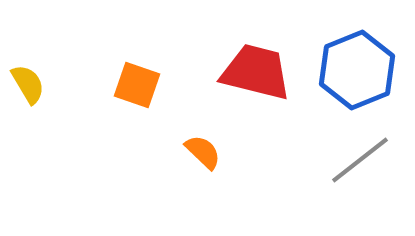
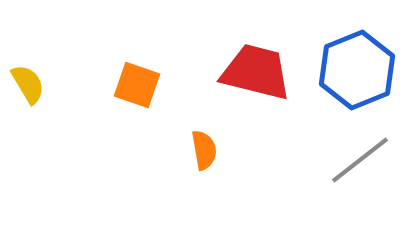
orange semicircle: moved 1 px right, 2 px up; rotated 36 degrees clockwise
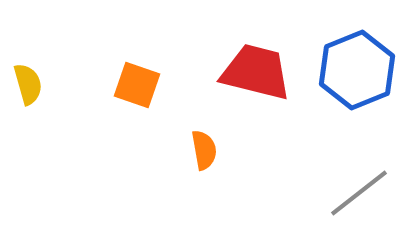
yellow semicircle: rotated 15 degrees clockwise
gray line: moved 1 px left, 33 px down
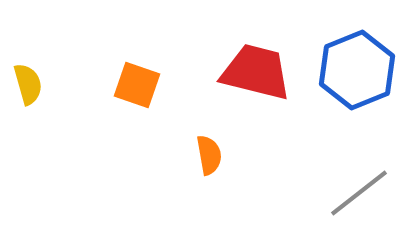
orange semicircle: moved 5 px right, 5 px down
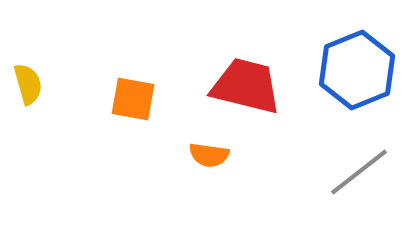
red trapezoid: moved 10 px left, 14 px down
orange square: moved 4 px left, 14 px down; rotated 9 degrees counterclockwise
orange semicircle: rotated 108 degrees clockwise
gray line: moved 21 px up
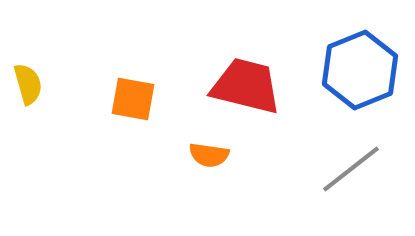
blue hexagon: moved 3 px right
gray line: moved 8 px left, 3 px up
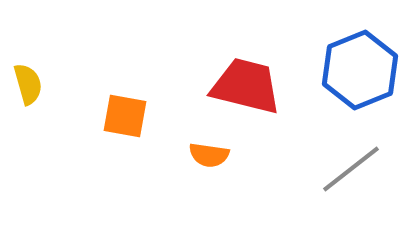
orange square: moved 8 px left, 17 px down
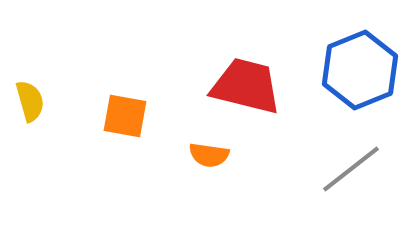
yellow semicircle: moved 2 px right, 17 px down
